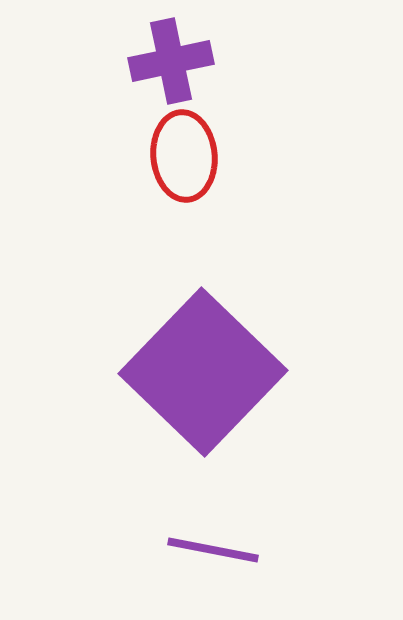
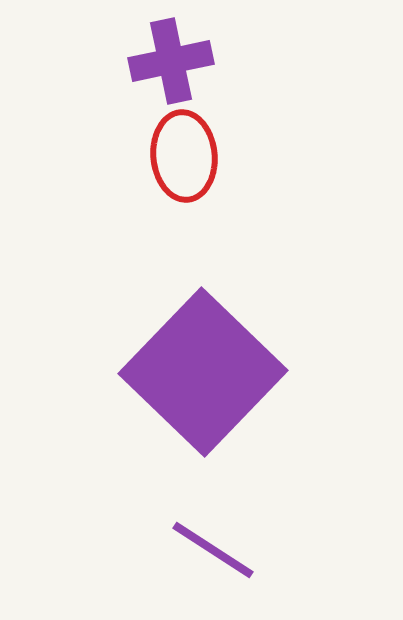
purple line: rotated 22 degrees clockwise
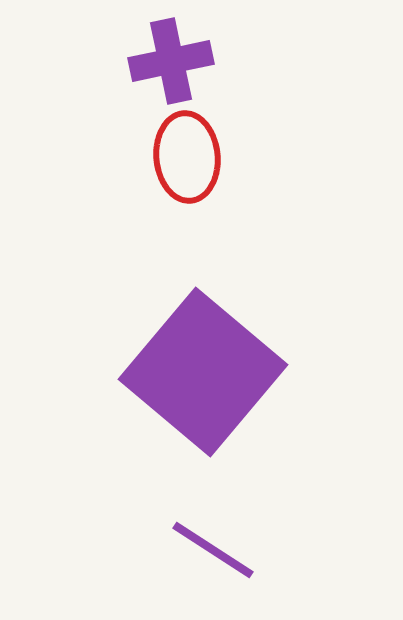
red ellipse: moved 3 px right, 1 px down
purple square: rotated 4 degrees counterclockwise
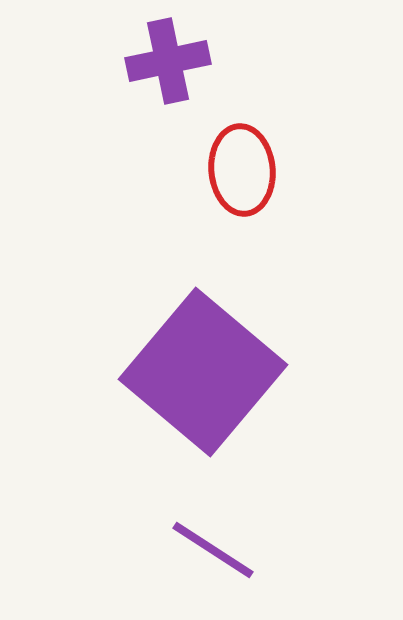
purple cross: moved 3 px left
red ellipse: moved 55 px right, 13 px down
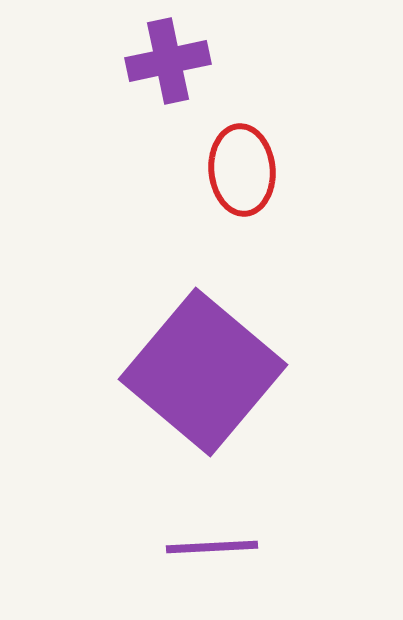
purple line: moved 1 px left, 3 px up; rotated 36 degrees counterclockwise
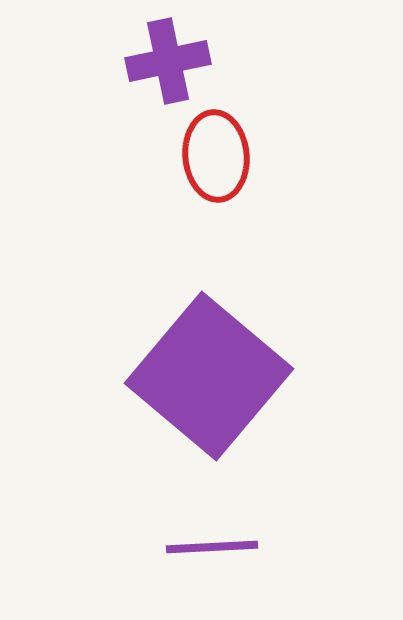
red ellipse: moved 26 px left, 14 px up
purple square: moved 6 px right, 4 px down
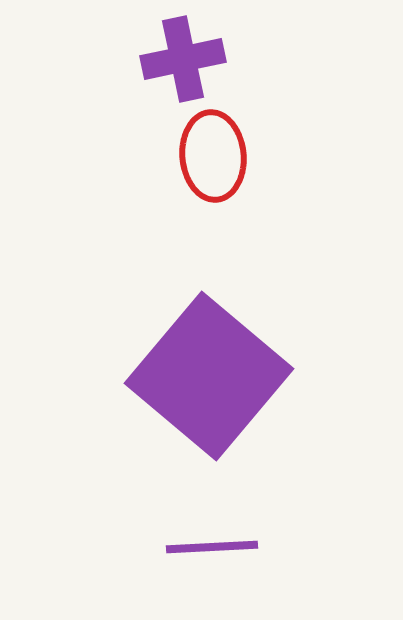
purple cross: moved 15 px right, 2 px up
red ellipse: moved 3 px left
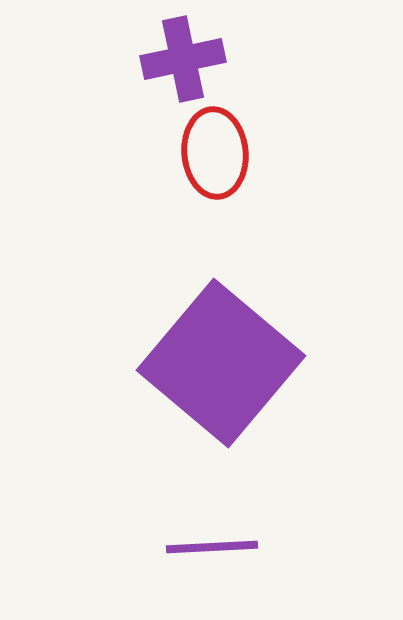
red ellipse: moved 2 px right, 3 px up
purple square: moved 12 px right, 13 px up
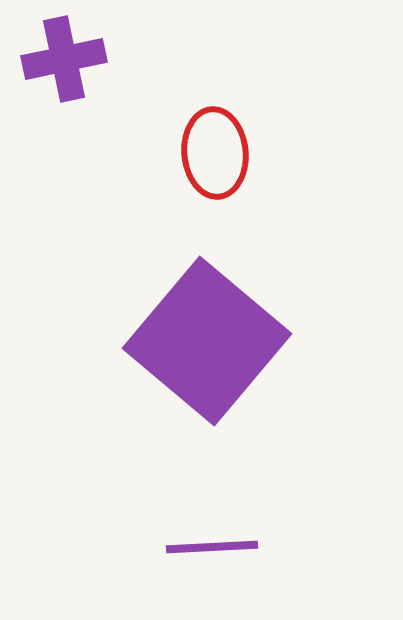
purple cross: moved 119 px left
purple square: moved 14 px left, 22 px up
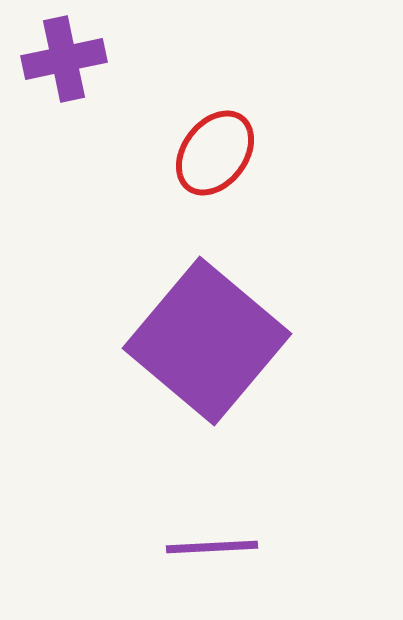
red ellipse: rotated 42 degrees clockwise
